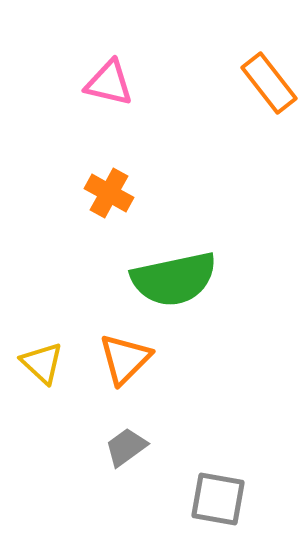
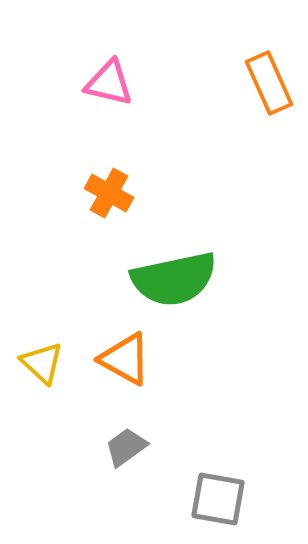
orange rectangle: rotated 14 degrees clockwise
orange triangle: rotated 46 degrees counterclockwise
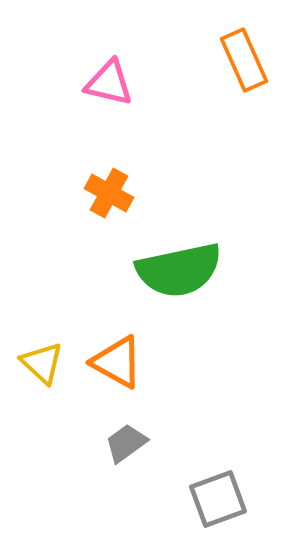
orange rectangle: moved 25 px left, 23 px up
green semicircle: moved 5 px right, 9 px up
orange triangle: moved 8 px left, 3 px down
gray trapezoid: moved 4 px up
gray square: rotated 30 degrees counterclockwise
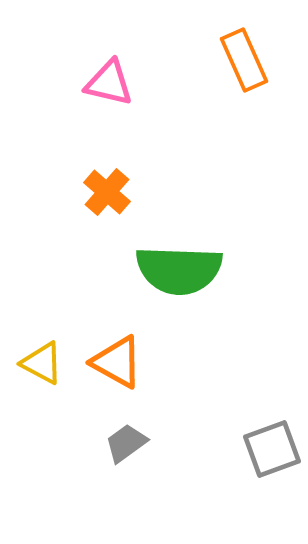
orange cross: moved 2 px left, 1 px up; rotated 12 degrees clockwise
green semicircle: rotated 14 degrees clockwise
yellow triangle: rotated 15 degrees counterclockwise
gray square: moved 54 px right, 50 px up
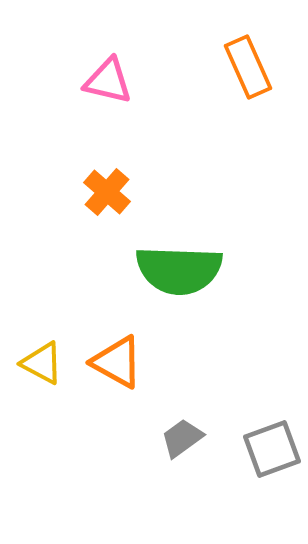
orange rectangle: moved 4 px right, 7 px down
pink triangle: moved 1 px left, 2 px up
gray trapezoid: moved 56 px right, 5 px up
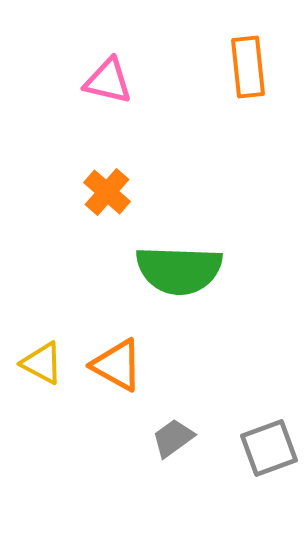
orange rectangle: rotated 18 degrees clockwise
orange triangle: moved 3 px down
gray trapezoid: moved 9 px left
gray square: moved 3 px left, 1 px up
